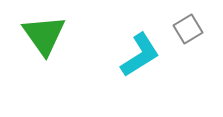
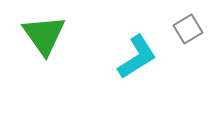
cyan L-shape: moved 3 px left, 2 px down
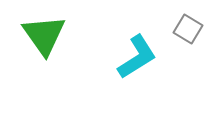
gray square: rotated 28 degrees counterclockwise
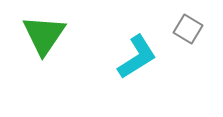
green triangle: rotated 9 degrees clockwise
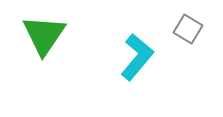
cyan L-shape: rotated 18 degrees counterclockwise
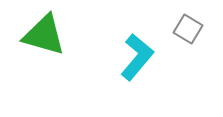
green triangle: rotated 48 degrees counterclockwise
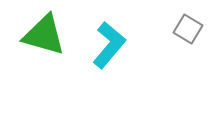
cyan L-shape: moved 28 px left, 12 px up
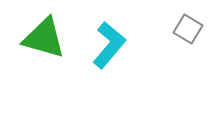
green triangle: moved 3 px down
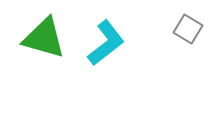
cyan L-shape: moved 3 px left, 2 px up; rotated 12 degrees clockwise
